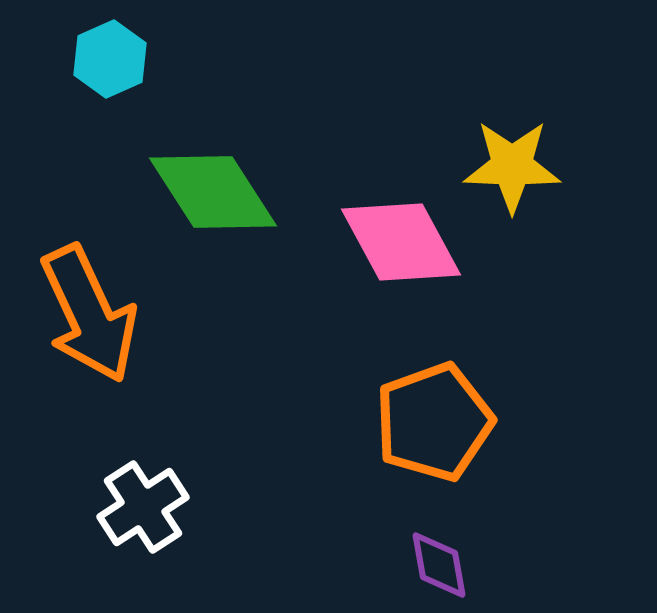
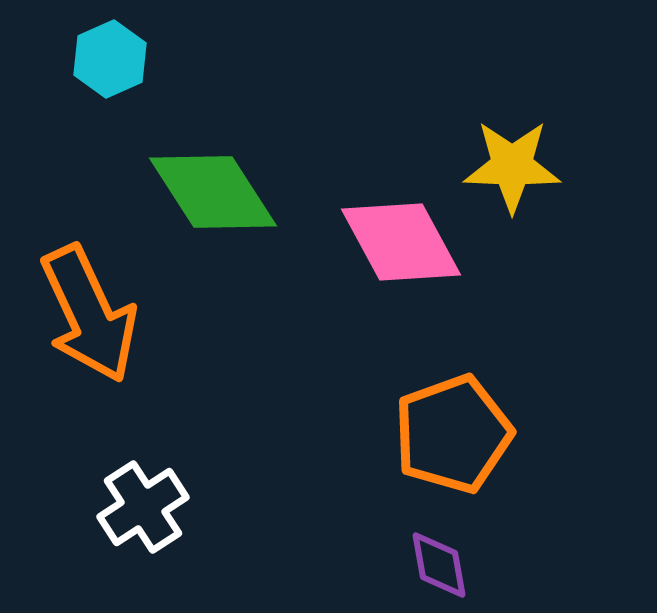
orange pentagon: moved 19 px right, 12 px down
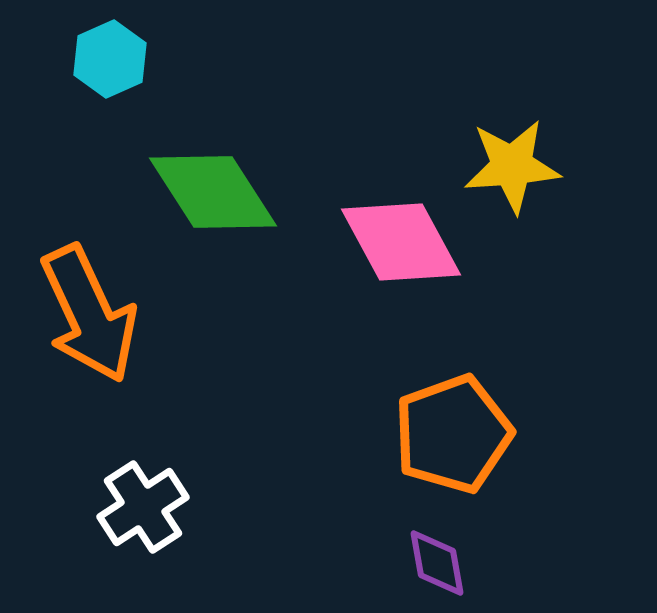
yellow star: rotated 6 degrees counterclockwise
purple diamond: moved 2 px left, 2 px up
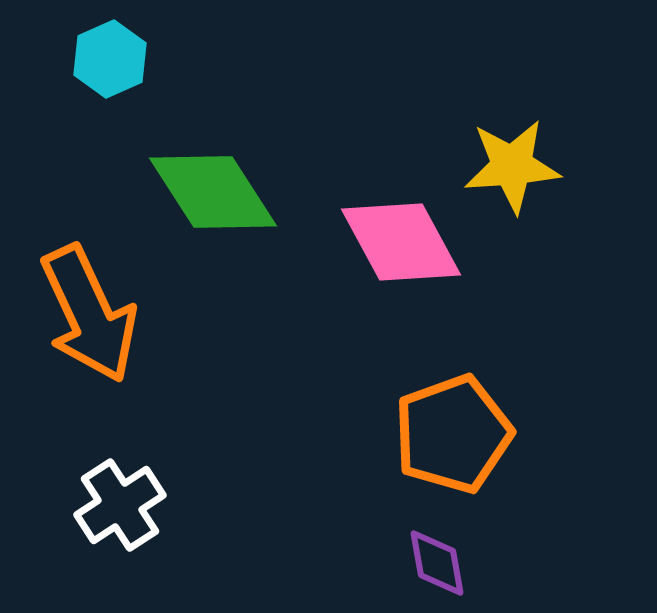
white cross: moved 23 px left, 2 px up
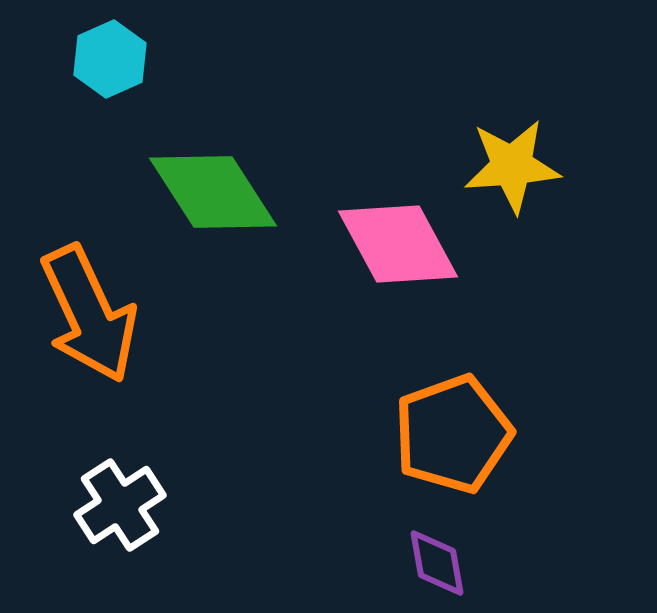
pink diamond: moved 3 px left, 2 px down
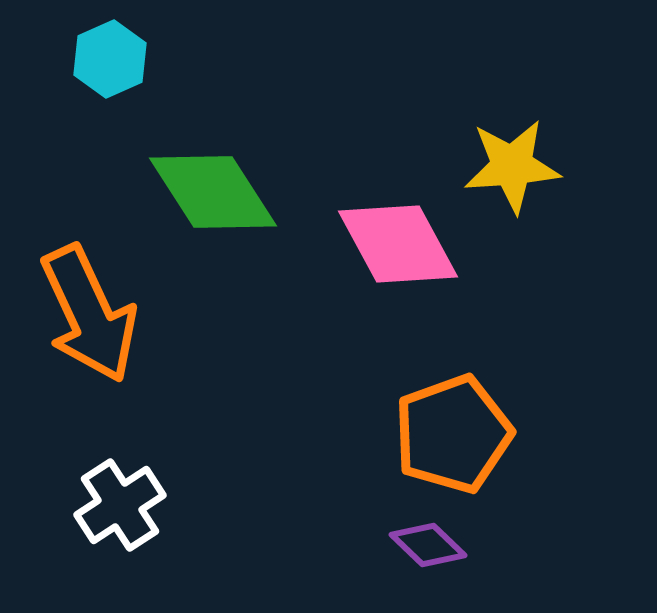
purple diamond: moved 9 px left, 18 px up; rotated 36 degrees counterclockwise
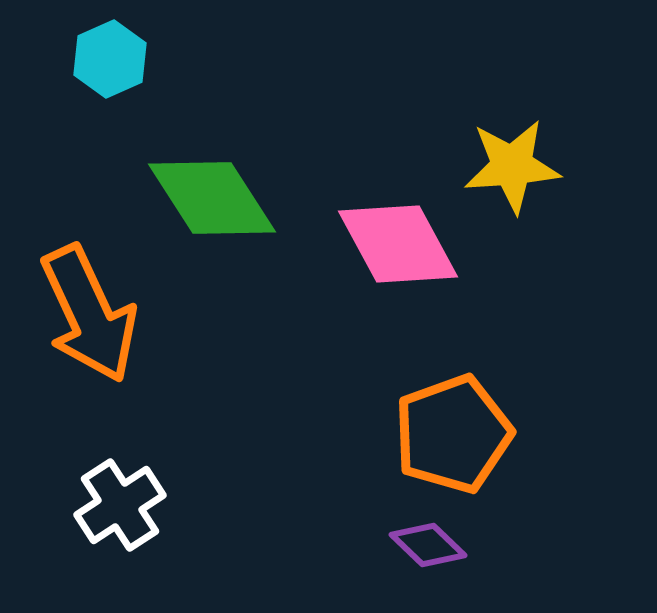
green diamond: moved 1 px left, 6 px down
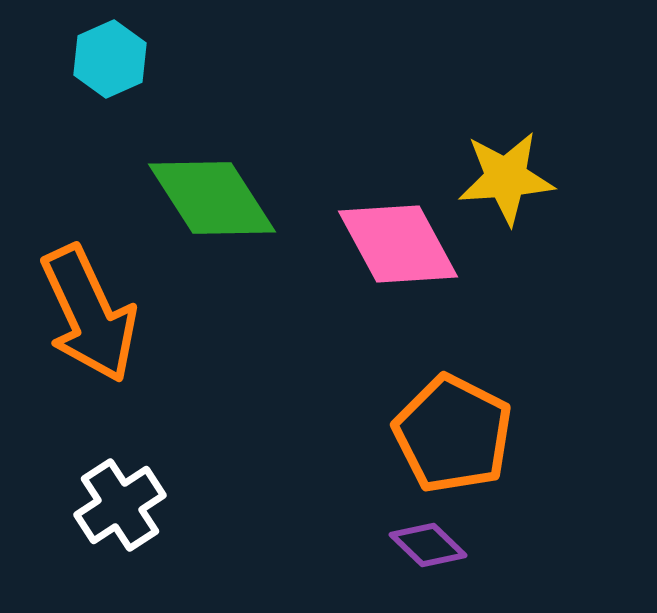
yellow star: moved 6 px left, 12 px down
orange pentagon: rotated 25 degrees counterclockwise
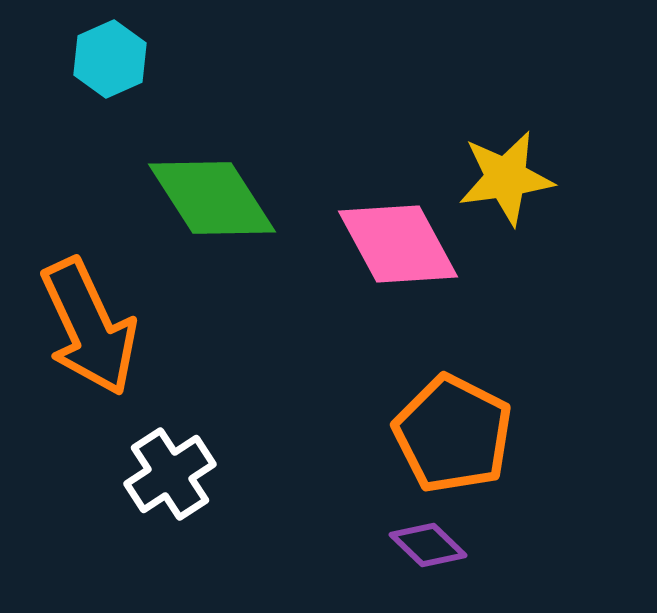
yellow star: rotated 4 degrees counterclockwise
orange arrow: moved 13 px down
white cross: moved 50 px right, 31 px up
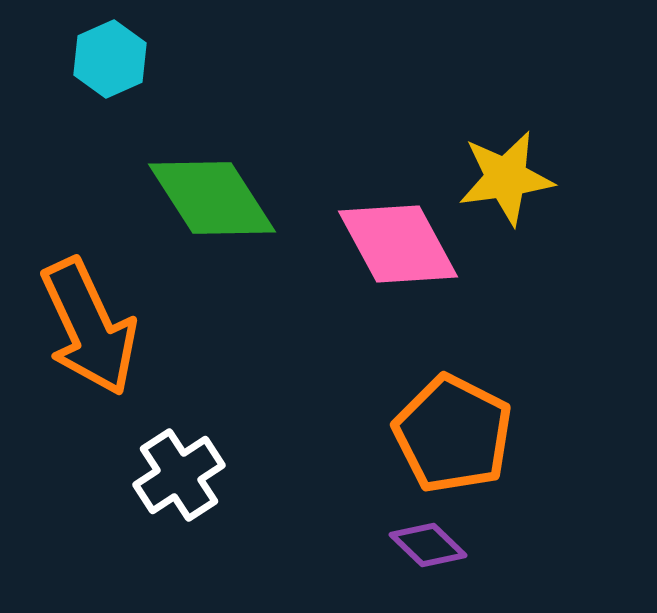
white cross: moved 9 px right, 1 px down
